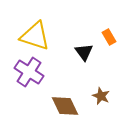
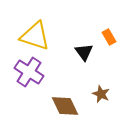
brown star: moved 2 px up
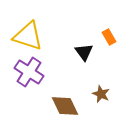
yellow triangle: moved 7 px left
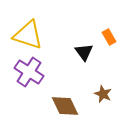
yellow triangle: moved 1 px up
brown star: moved 2 px right
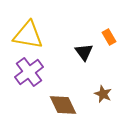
yellow triangle: rotated 8 degrees counterclockwise
purple cross: rotated 20 degrees clockwise
brown diamond: moved 2 px left, 1 px up
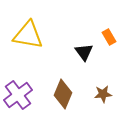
purple cross: moved 11 px left, 23 px down
brown star: rotated 30 degrees counterclockwise
brown diamond: moved 11 px up; rotated 48 degrees clockwise
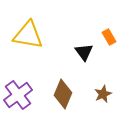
brown star: rotated 18 degrees counterclockwise
